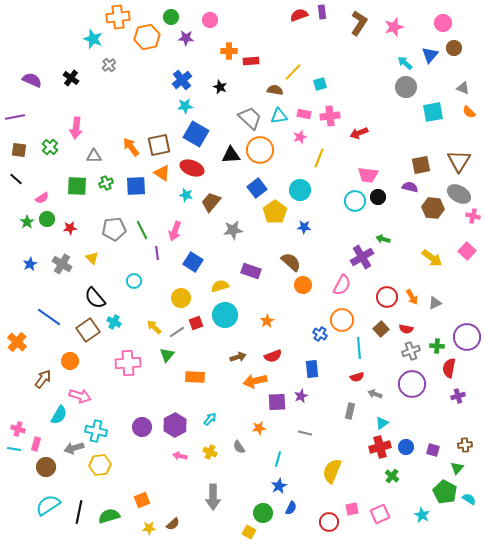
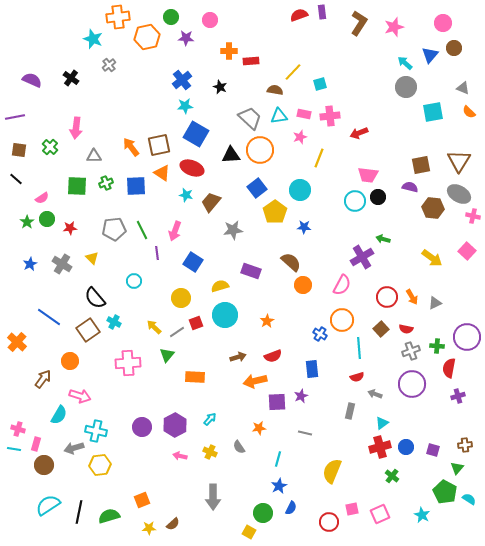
brown circle at (46, 467): moved 2 px left, 2 px up
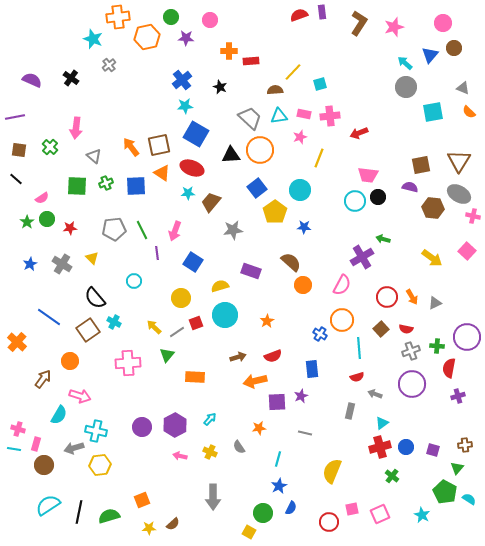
brown semicircle at (275, 90): rotated 14 degrees counterclockwise
gray triangle at (94, 156): rotated 42 degrees clockwise
cyan star at (186, 195): moved 2 px right, 2 px up; rotated 16 degrees counterclockwise
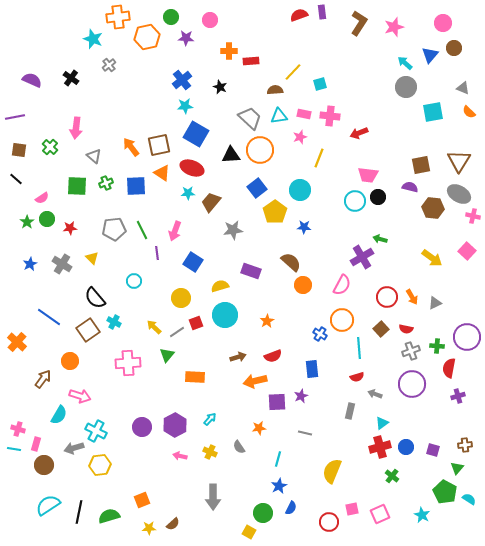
pink cross at (330, 116): rotated 12 degrees clockwise
green arrow at (383, 239): moved 3 px left
cyan cross at (96, 431): rotated 15 degrees clockwise
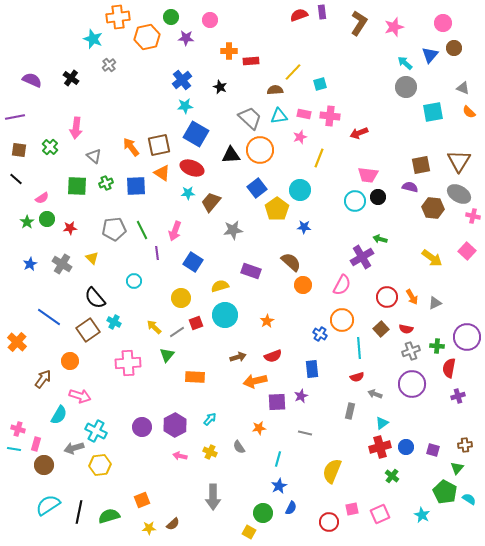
yellow pentagon at (275, 212): moved 2 px right, 3 px up
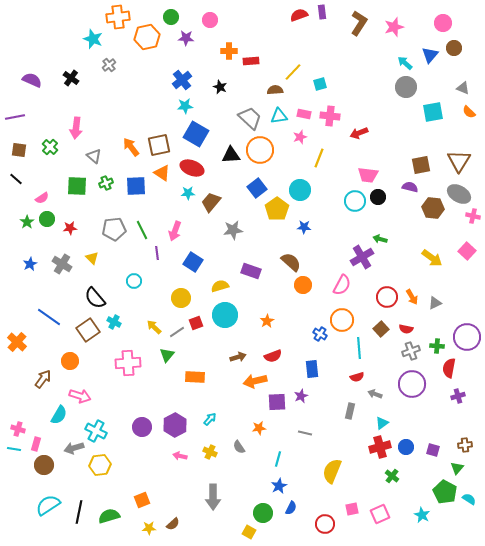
red circle at (329, 522): moved 4 px left, 2 px down
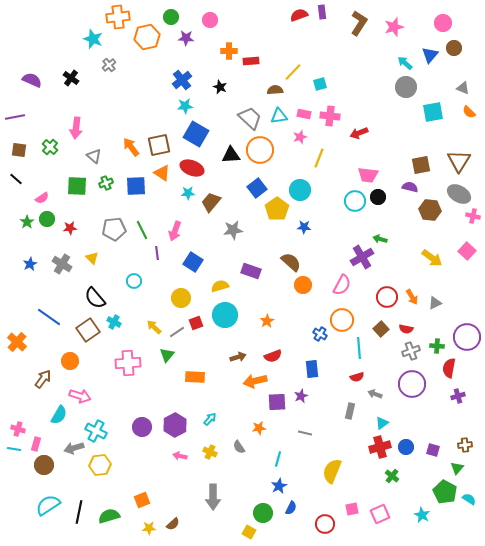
brown hexagon at (433, 208): moved 3 px left, 2 px down
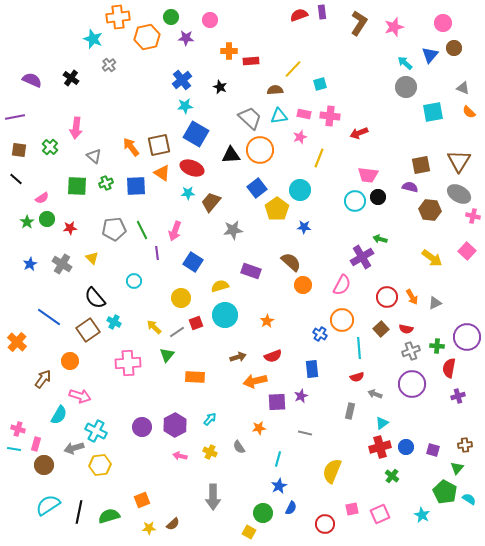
yellow line at (293, 72): moved 3 px up
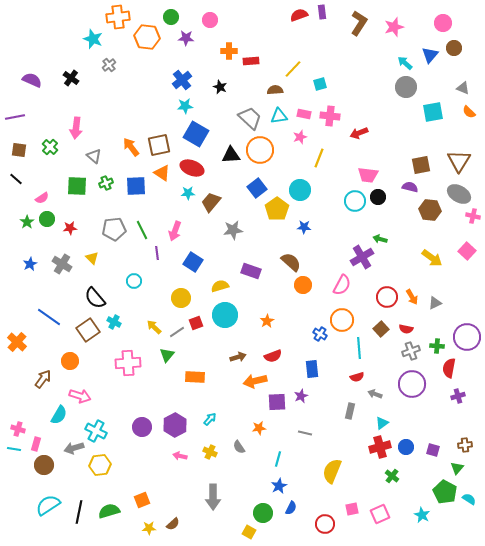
orange hexagon at (147, 37): rotated 20 degrees clockwise
green semicircle at (109, 516): moved 5 px up
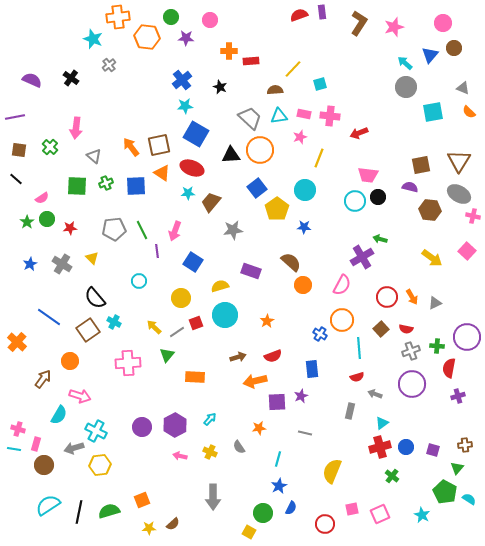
cyan circle at (300, 190): moved 5 px right
purple line at (157, 253): moved 2 px up
cyan circle at (134, 281): moved 5 px right
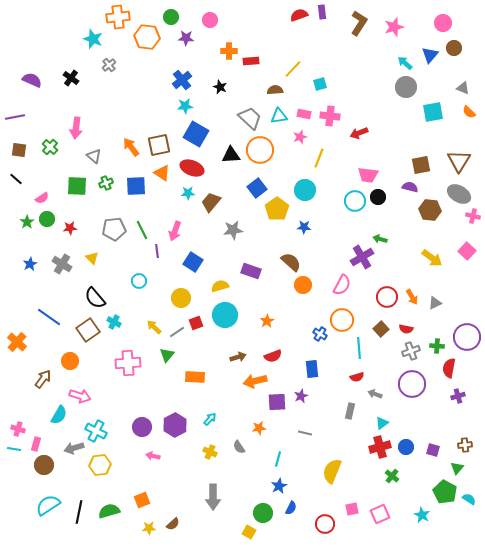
pink arrow at (180, 456): moved 27 px left
